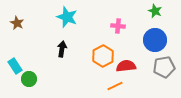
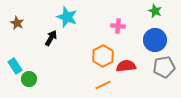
black arrow: moved 11 px left, 11 px up; rotated 21 degrees clockwise
orange line: moved 12 px left, 1 px up
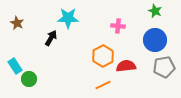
cyan star: moved 1 px right, 1 px down; rotated 20 degrees counterclockwise
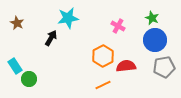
green star: moved 3 px left, 7 px down
cyan star: rotated 10 degrees counterclockwise
pink cross: rotated 24 degrees clockwise
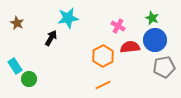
red semicircle: moved 4 px right, 19 px up
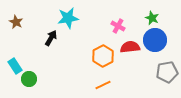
brown star: moved 1 px left, 1 px up
gray pentagon: moved 3 px right, 5 px down
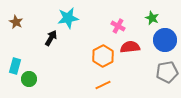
blue circle: moved 10 px right
cyan rectangle: rotated 49 degrees clockwise
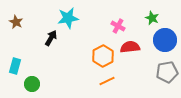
green circle: moved 3 px right, 5 px down
orange line: moved 4 px right, 4 px up
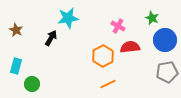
brown star: moved 8 px down
cyan rectangle: moved 1 px right
orange line: moved 1 px right, 3 px down
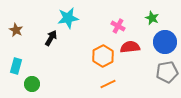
blue circle: moved 2 px down
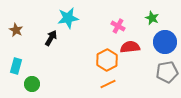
orange hexagon: moved 4 px right, 4 px down
